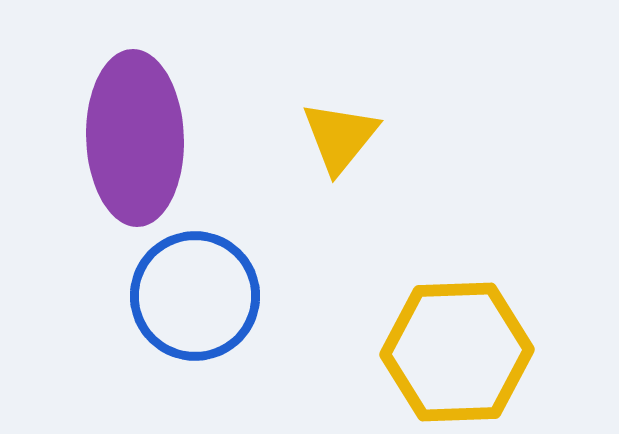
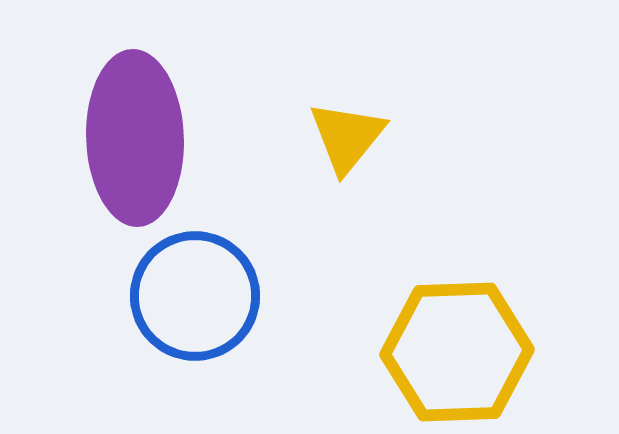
yellow triangle: moved 7 px right
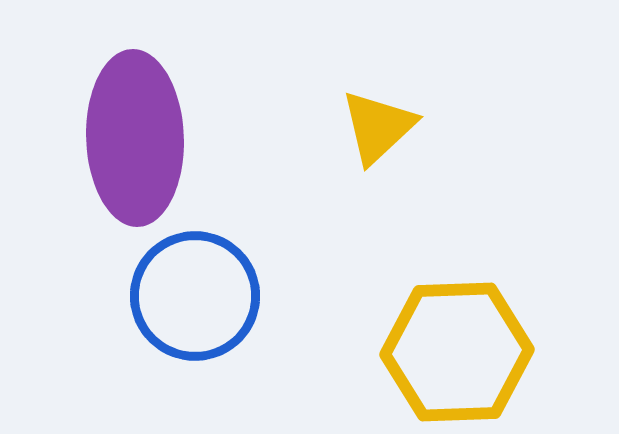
yellow triangle: moved 31 px right, 10 px up; rotated 8 degrees clockwise
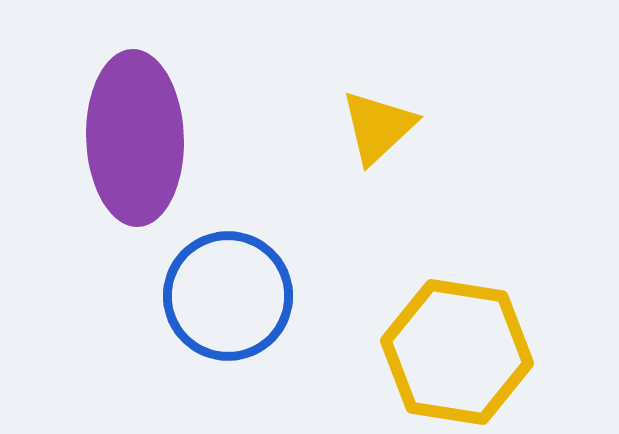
blue circle: moved 33 px right
yellow hexagon: rotated 11 degrees clockwise
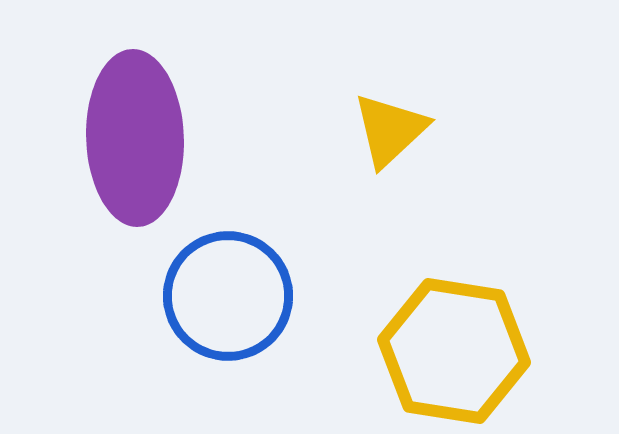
yellow triangle: moved 12 px right, 3 px down
yellow hexagon: moved 3 px left, 1 px up
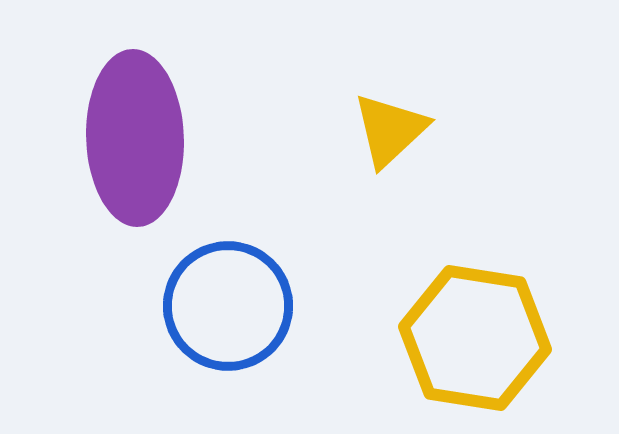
blue circle: moved 10 px down
yellow hexagon: moved 21 px right, 13 px up
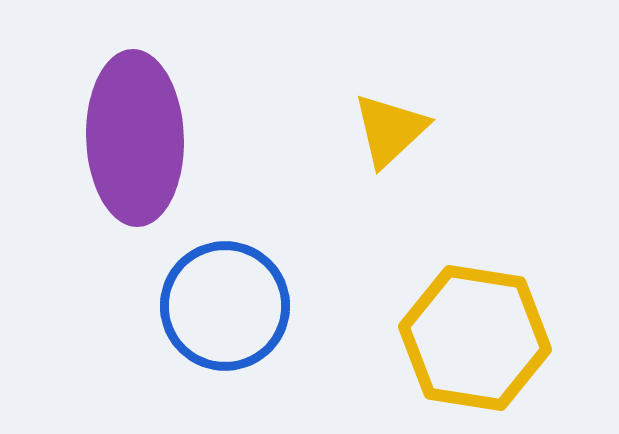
blue circle: moved 3 px left
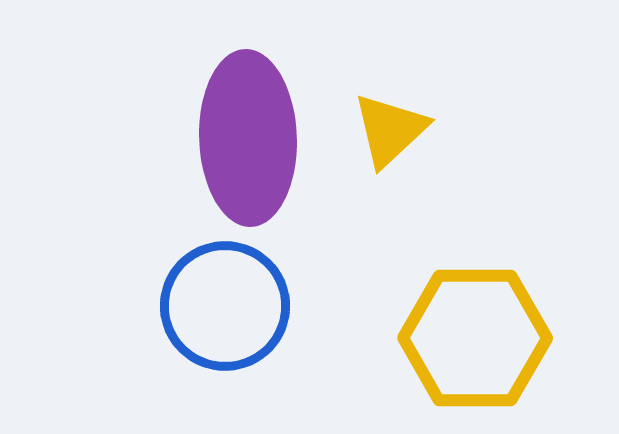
purple ellipse: moved 113 px right
yellow hexagon: rotated 9 degrees counterclockwise
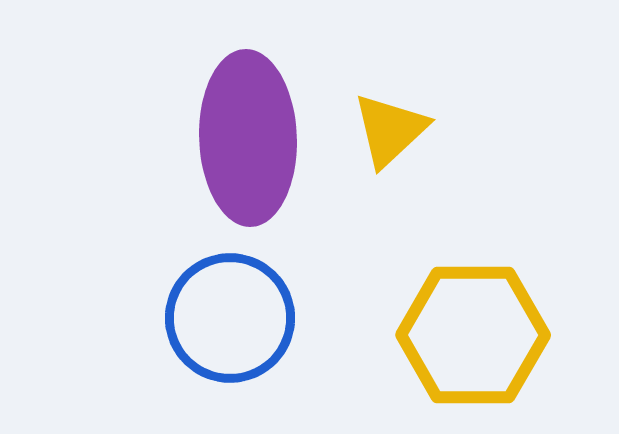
blue circle: moved 5 px right, 12 px down
yellow hexagon: moved 2 px left, 3 px up
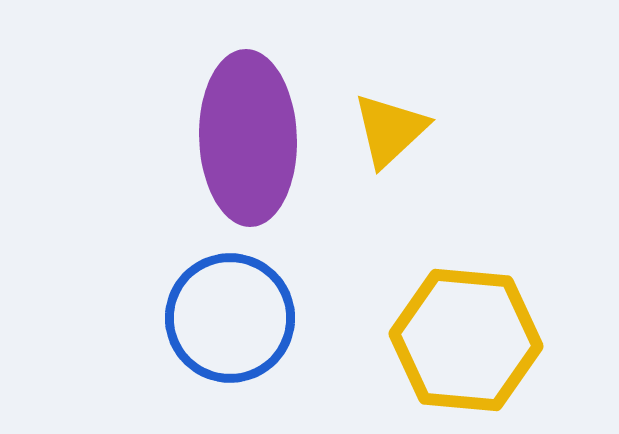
yellow hexagon: moved 7 px left, 5 px down; rotated 5 degrees clockwise
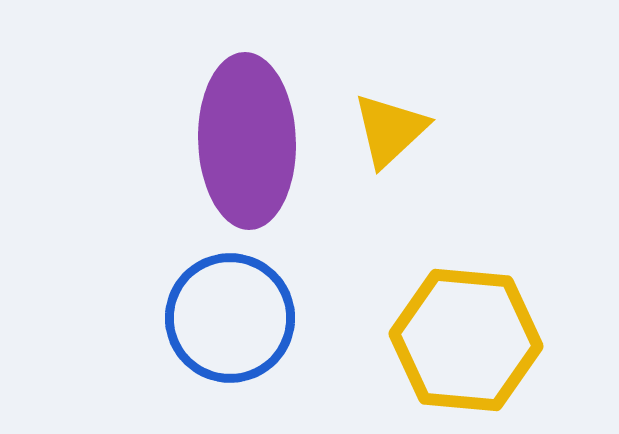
purple ellipse: moved 1 px left, 3 px down
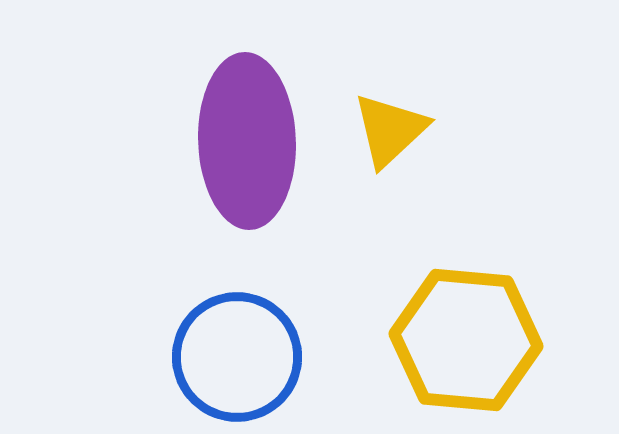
blue circle: moved 7 px right, 39 px down
